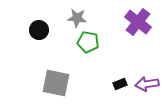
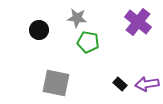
black rectangle: rotated 64 degrees clockwise
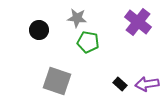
gray square: moved 1 px right, 2 px up; rotated 8 degrees clockwise
